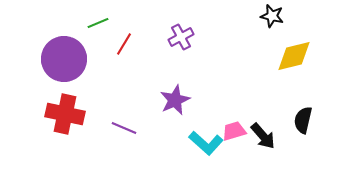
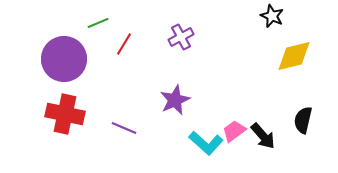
black star: rotated 10 degrees clockwise
pink trapezoid: rotated 20 degrees counterclockwise
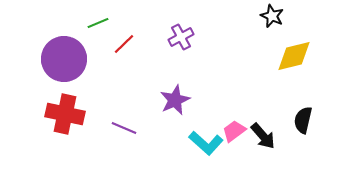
red line: rotated 15 degrees clockwise
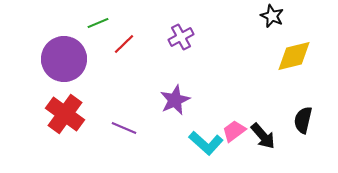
red cross: rotated 24 degrees clockwise
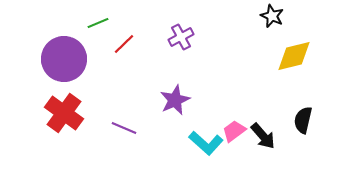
red cross: moved 1 px left, 1 px up
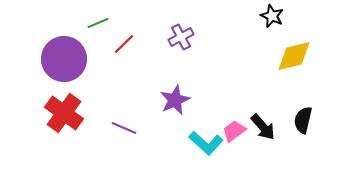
black arrow: moved 9 px up
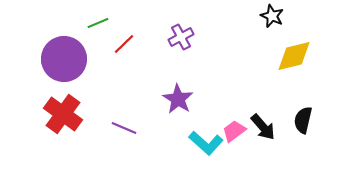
purple star: moved 3 px right, 1 px up; rotated 16 degrees counterclockwise
red cross: moved 1 px left, 1 px down
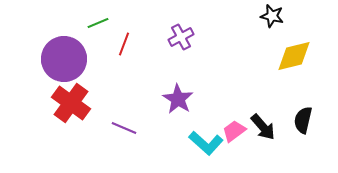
black star: rotated 10 degrees counterclockwise
red line: rotated 25 degrees counterclockwise
red cross: moved 8 px right, 11 px up
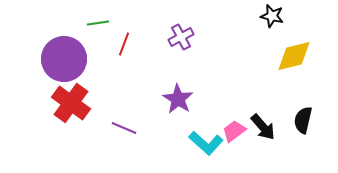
green line: rotated 15 degrees clockwise
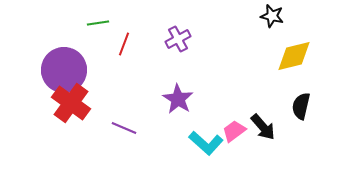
purple cross: moved 3 px left, 2 px down
purple circle: moved 11 px down
black semicircle: moved 2 px left, 14 px up
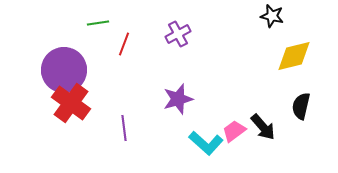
purple cross: moved 5 px up
purple star: rotated 24 degrees clockwise
purple line: rotated 60 degrees clockwise
